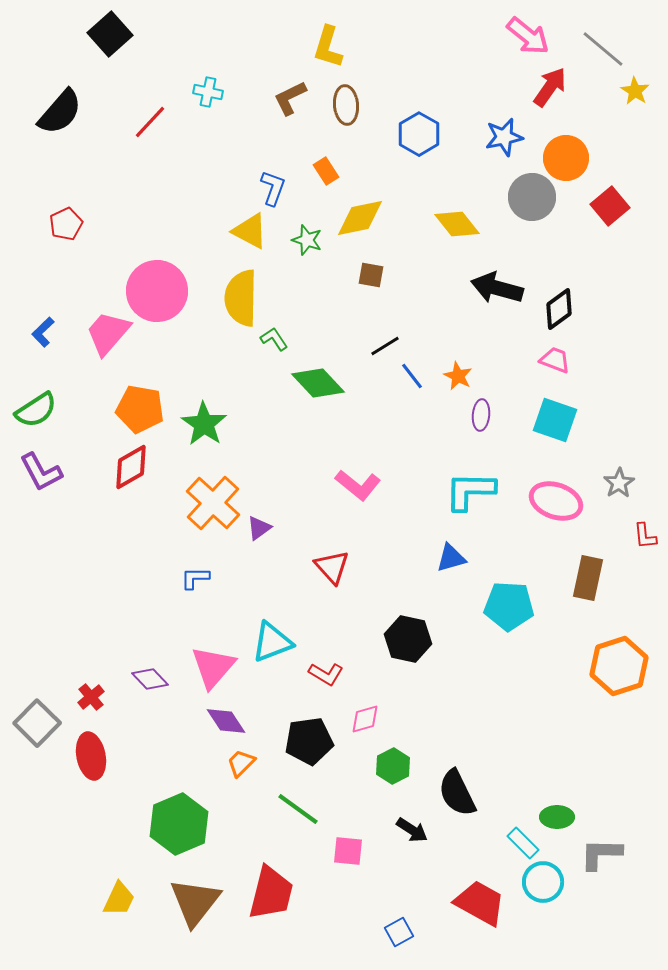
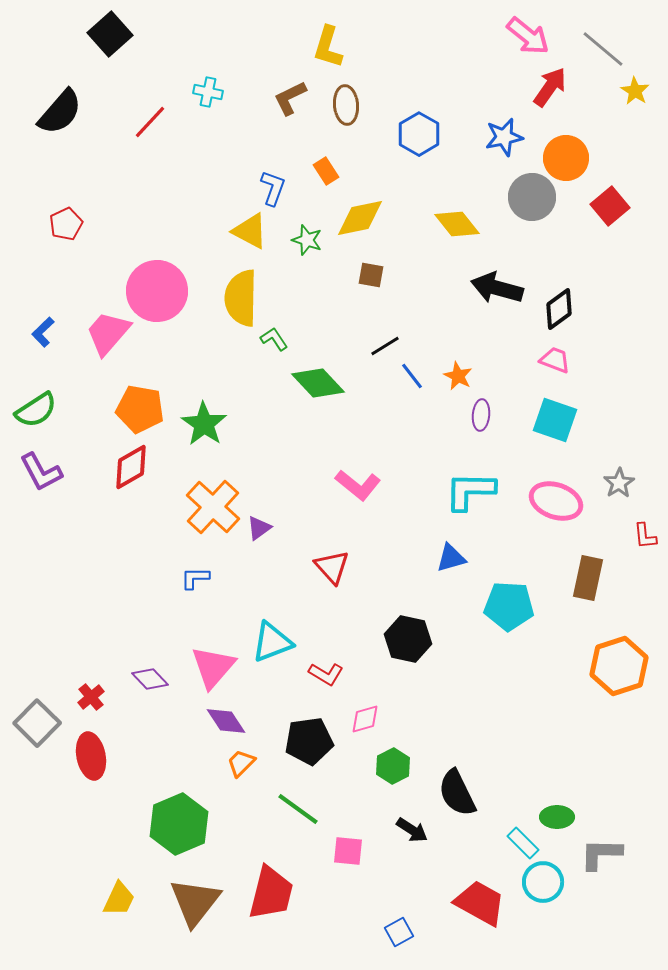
orange cross at (213, 503): moved 4 px down
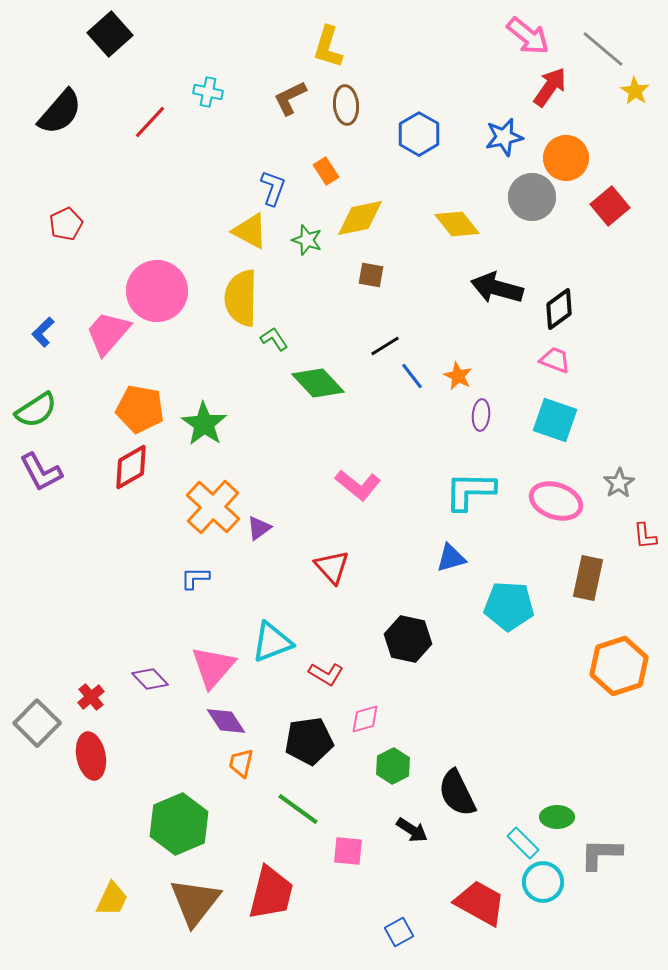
orange trapezoid at (241, 763): rotated 32 degrees counterclockwise
yellow trapezoid at (119, 899): moved 7 px left
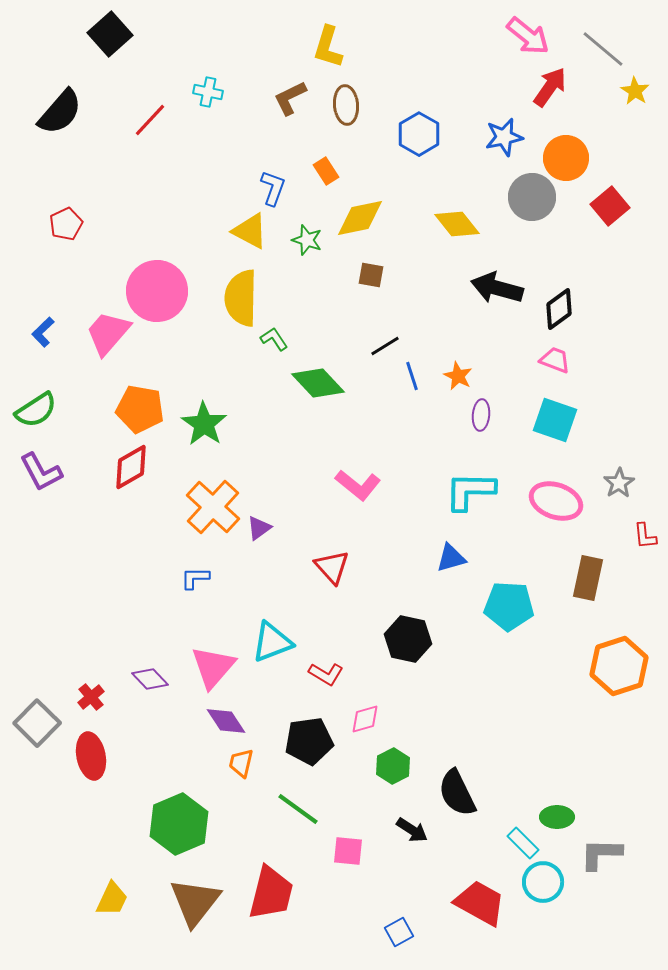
red line at (150, 122): moved 2 px up
blue line at (412, 376): rotated 20 degrees clockwise
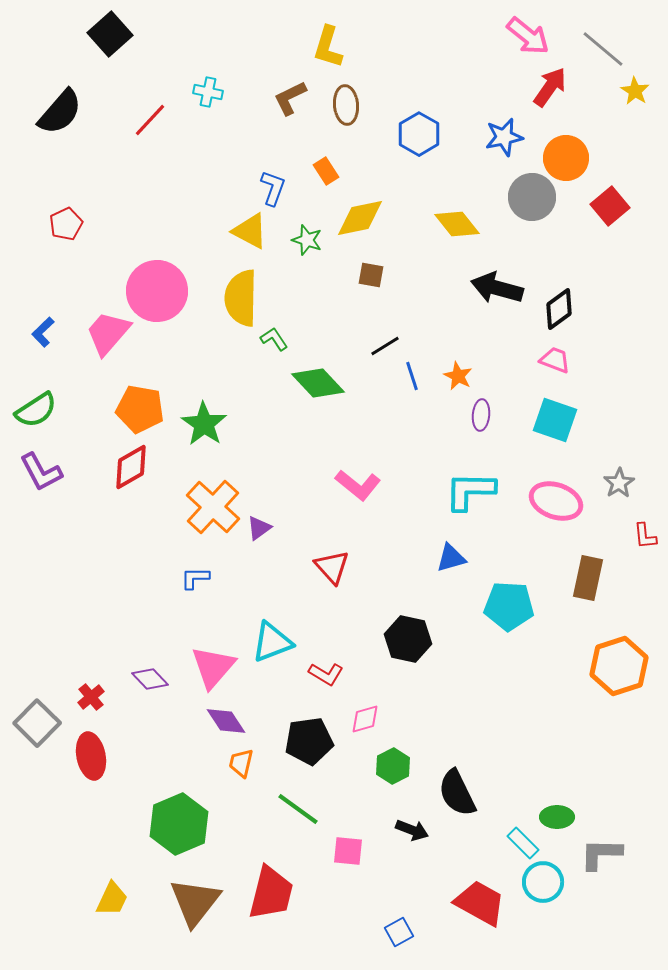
black arrow at (412, 830): rotated 12 degrees counterclockwise
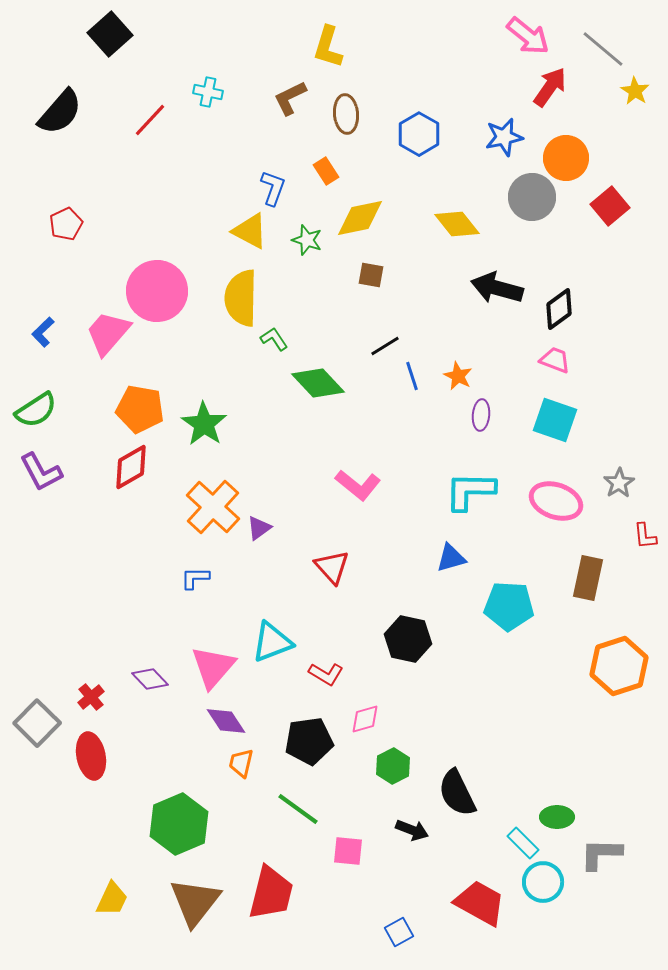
brown ellipse at (346, 105): moved 9 px down
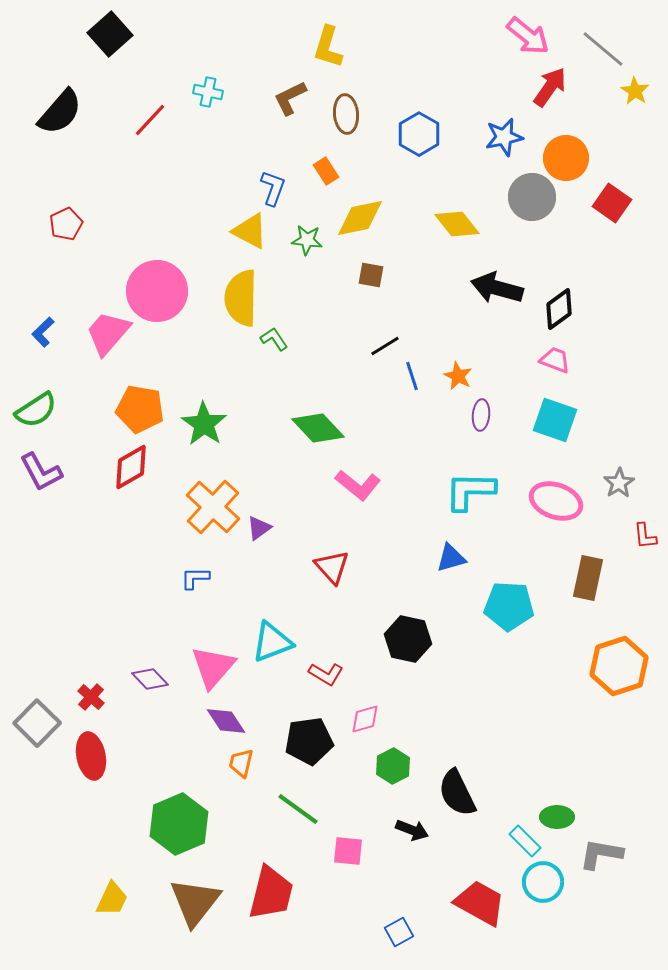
red square at (610, 206): moved 2 px right, 3 px up; rotated 15 degrees counterclockwise
green star at (307, 240): rotated 12 degrees counterclockwise
green diamond at (318, 383): moved 45 px down
red cross at (91, 697): rotated 8 degrees counterclockwise
cyan rectangle at (523, 843): moved 2 px right, 2 px up
gray L-shape at (601, 854): rotated 9 degrees clockwise
